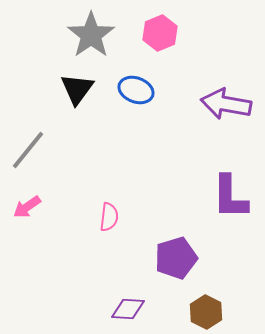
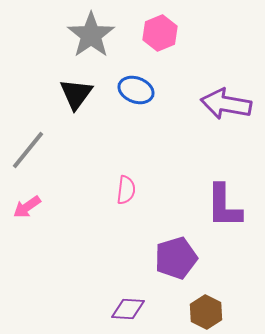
black triangle: moved 1 px left, 5 px down
purple L-shape: moved 6 px left, 9 px down
pink semicircle: moved 17 px right, 27 px up
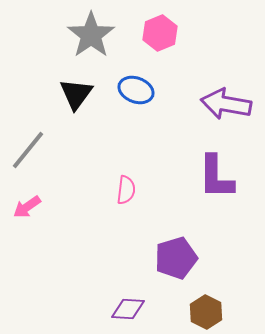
purple L-shape: moved 8 px left, 29 px up
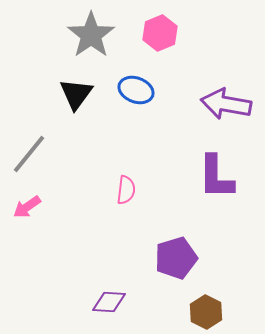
gray line: moved 1 px right, 4 px down
purple diamond: moved 19 px left, 7 px up
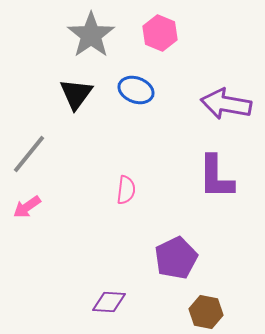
pink hexagon: rotated 16 degrees counterclockwise
purple pentagon: rotated 9 degrees counterclockwise
brown hexagon: rotated 16 degrees counterclockwise
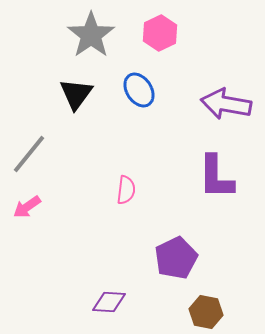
pink hexagon: rotated 12 degrees clockwise
blue ellipse: moved 3 px right; rotated 36 degrees clockwise
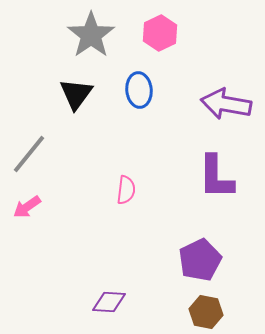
blue ellipse: rotated 28 degrees clockwise
purple pentagon: moved 24 px right, 2 px down
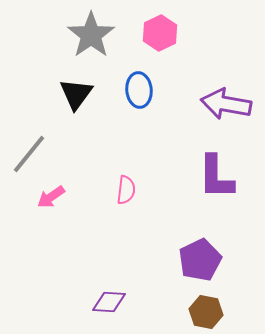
pink arrow: moved 24 px right, 10 px up
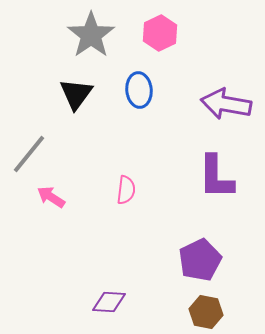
pink arrow: rotated 68 degrees clockwise
